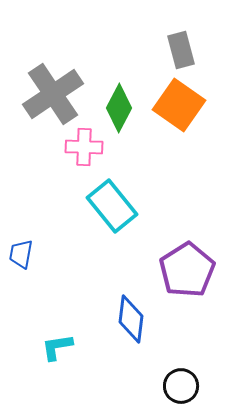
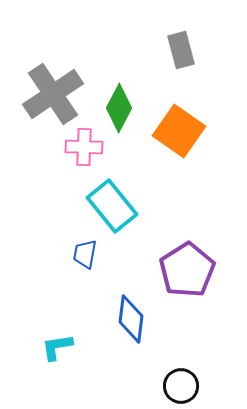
orange square: moved 26 px down
blue trapezoid: moved 64 px right
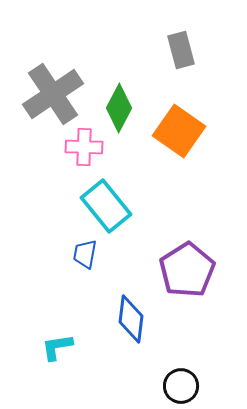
cyan rectangle: moved 6 px left
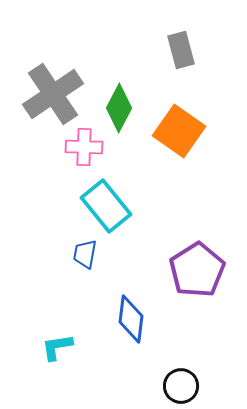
purple pentagon: moved 10 px right
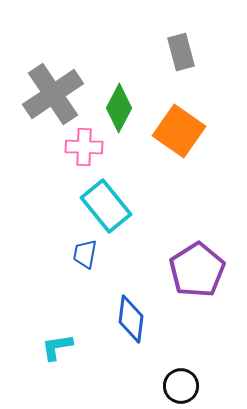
gray rectangle: moved 2 px down
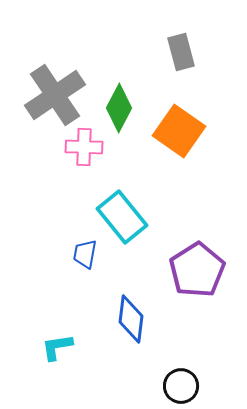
gray cross: moved 2 px right, 1 px down
cyan rectangle: moved 16 px right, 11 px down
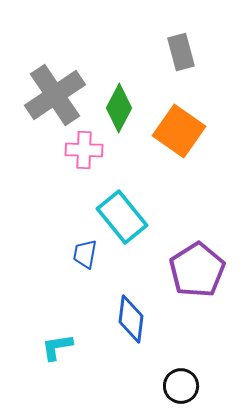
pink cross: moved 3 px down
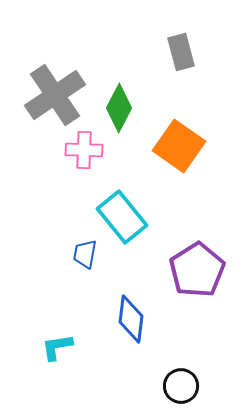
orange square: moved 15 px down
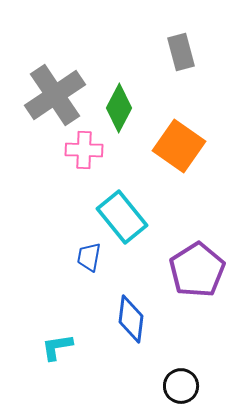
blue trapezoid: moved 4 px right, 3 px down
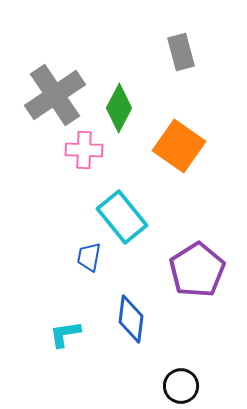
cyan L-shape: moved 8 px right, 13 px up
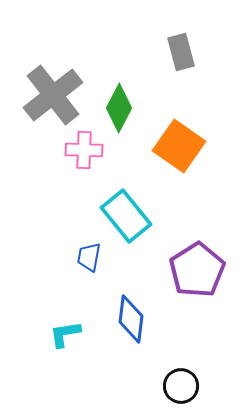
gray cross: moved 2 px left; rotated 4 degrees counterclockwise
cyan rectangle: moved 4 px right, 1 px up
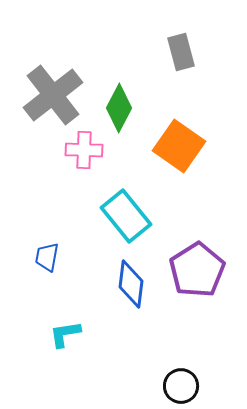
blue trapezoid: moved 42 px left
blue diamond: moved 35 px up
